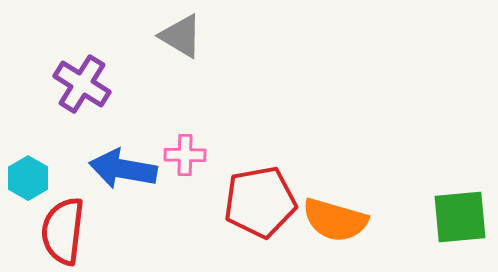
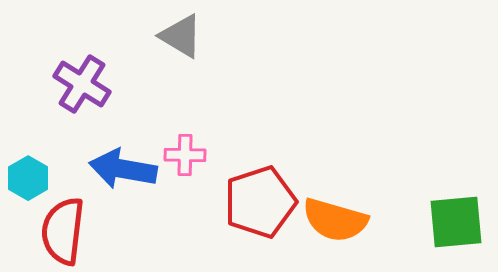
red pentagon: rotated 8 degrees counterclockwise
green square: moved 4 px left, 5 px down
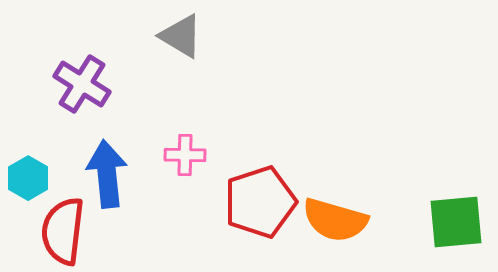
blue arrow: moved 16 px left, 5 px down; rotated 74 degrees clockwise
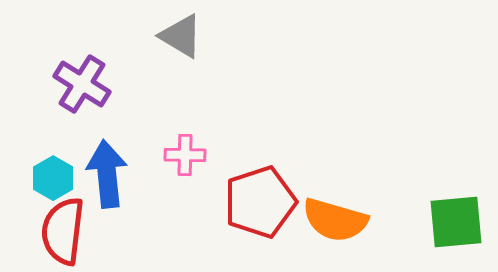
cyan hexagon: moved 25 px right
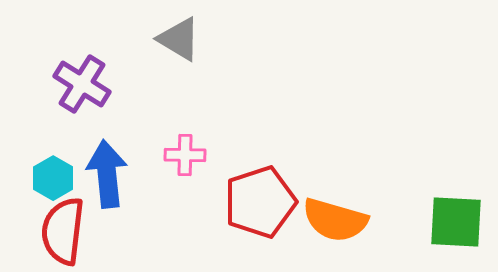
gray triangle: moved 2 px left, 3 px down
green square: rotated 8 degrees clockwise
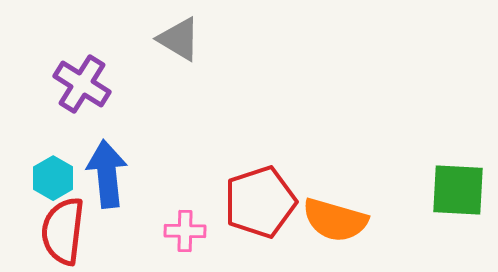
pink cross: moved 76 px down
green square: moved 2 px right, 32 px up
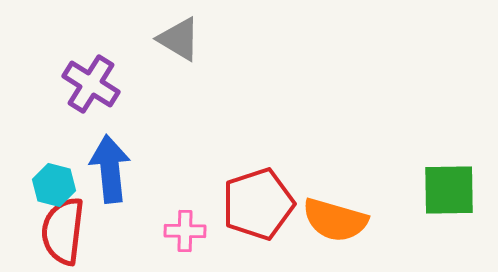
purple cross: moved 9 px right
blue arrow: moved 3 px right, 5 px up
cyan hexagon: moved 1 px right, 7 px down; rotated 15 degrees counterclockwise
green square: moved 9 px left; rotated 4 degrees counterclockwise
red pentagon: moved 2 px left, 2 px down
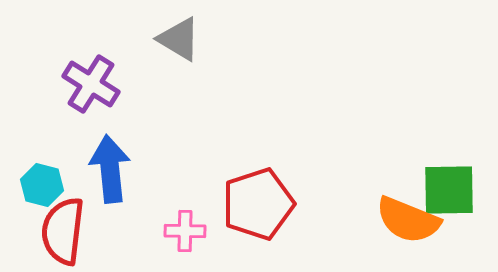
cyan hexagon: moved 12 px left
orange semicircle: moved 73 px right; rotated 6 degrees clockwise
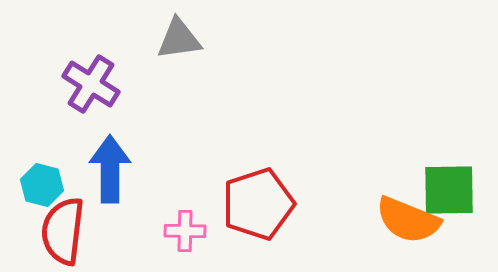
gray triangle: rotated 39 degrees counterclockwise
blue arrow: rotated 6 degrees clockwise
